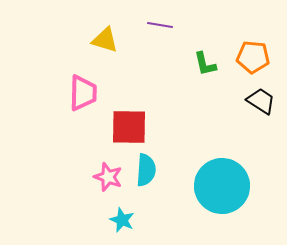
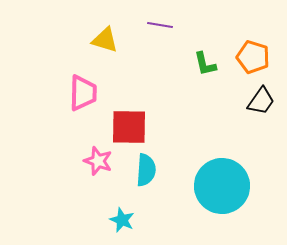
orange pentagon: rotated 12 degrees clockwise
black trapezoid: rotated 92 degrees clockwise
pink star: moved 10 px left, 16 px up
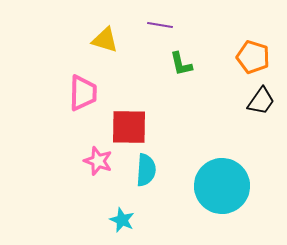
green L-shape: moved 24 px left
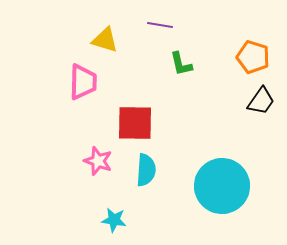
pink trapezoid: moved 11 px up
red square: moved 6 px right, 4 px up
cyan star: moved 8 px left; rotated 15 degrees counterclockwise
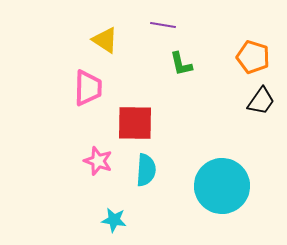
purple line: moved 3 px right
yellow triangle: rotated 16 degrees clockwise
pink trapezoid: moved 5 px right, 6 px down
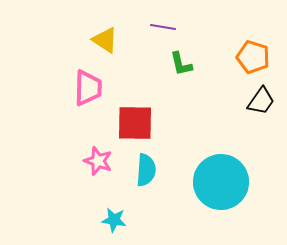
purple line: moved 2 px down
cyan circle: moved 1 px left, 4 px up
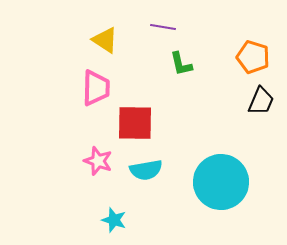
pink trapezoid: moved 8 px right
black trapezoid: rotated 12 degrees counterclockwise
cyan semicircle: rotated 76 degrees clockwise
cyan star: rotated 10 degrees clockwise
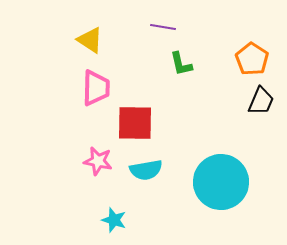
yellow triangle: moved 15 px left
orange pentagon: moved 1 px left, 2 px down; rotated 16 degrees clockwise
pink star: rotated 8 degrees counterclockwise
